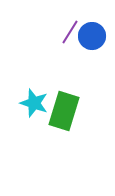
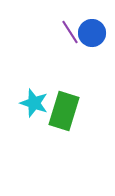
purple line: rotated 65 degrees counterclockwise
blue circle: moved 3 px up
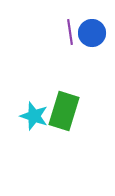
purple line: rotated 25 degrees clockwise
cyan star: moved 13 px down
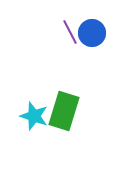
purple line: rotated 20 degrees counterclockwise
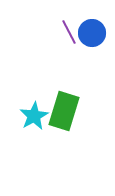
purple line: moved 1 px left
cyan star: rotated 24 degrees clockwise
